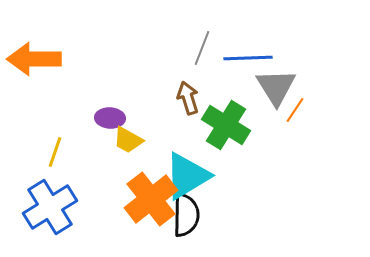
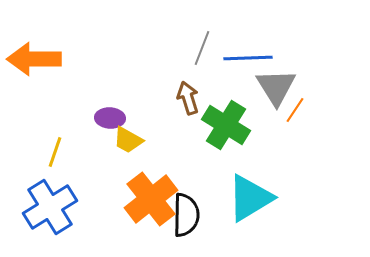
cyan triangle: moved 63 px right, 22 px down
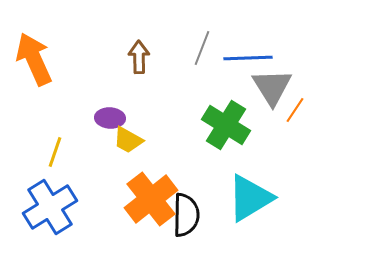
orange arrow: rotated 66 degrees clockwise
gray triangle: moved 4 px left
brown arrow: moved 49 px left, 41 px up; rotated 16 degrees clockwise
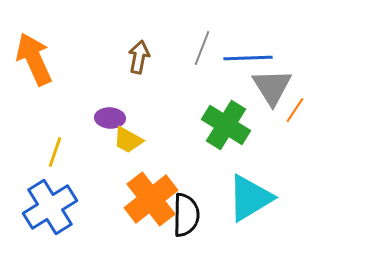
brown arrow: rotated 12 degrees clockwise
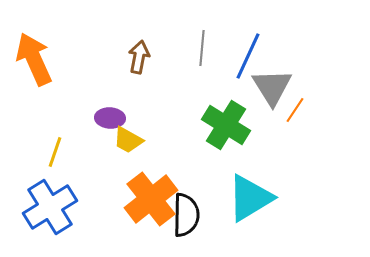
gray line: rotated 16 degrees counterclockwise
blue line: moved 2 px up; rotated 63 degrees counterclockwise
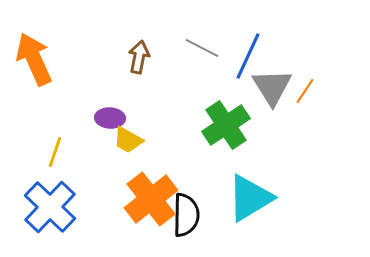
gray line: rotated 68 degrees counterclockwise
orange line: moved 10 px right, 19 px up
green cross: rotated 24 degrees clockwise
blue cross: rotated 14 degrees counterclockwise
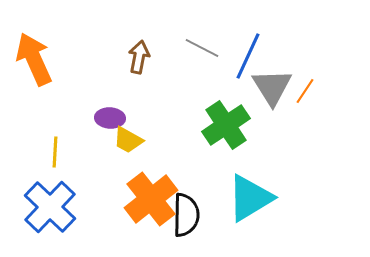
yellow line: rotated 16 degrees counterclockwise
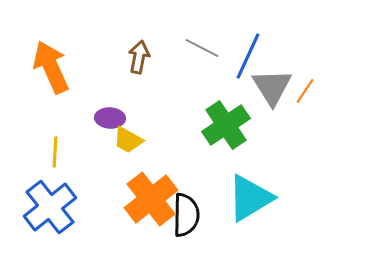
orange arrow: moved 17 px right, 8 px down
blue cross: rotated 8 degrees clockwise
